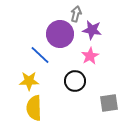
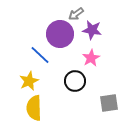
gray arrow: rotated 140 degrees counterclockwise
pink star: moved 1 px right, 2 px down
yellow star: rotated 24 degrees counterclockwise
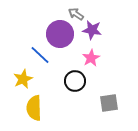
gray arrow: rotated 70 degrees clockwise
yellow star: moved 6 px left, 2 px up
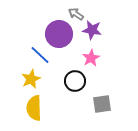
purple circle: moved 1 px left
yellow star: moved 8 px right
gray square: moved 7 px left, 1 px down
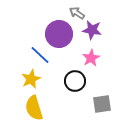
gray arrow: moved 1 px right, 1 px up
yellow semicircle: rotated 15 degrees counterclockwise
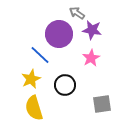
black circle: moved 10 px left, 4 px down
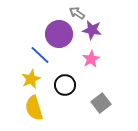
pink star: moved 1 px down
gray square: moved 1 px left, 1 px up; rotated 30 degrees counterclockwise
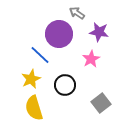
purple star: moved 7 px right, 2 px down
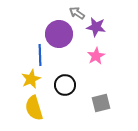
purple star: moved 3 px left, 5 px up
blue line: rotated 45 degrees clockwise
pink star: moved 5 px right, 3 px up
gray square: rotated 24 degrees clockwise
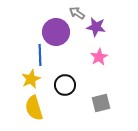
purple circle: moved 3 px left, 2 px up
pink star: moved 3 px right, 1 px down
